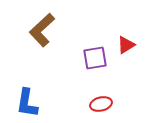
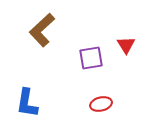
red triangle: rotated 30 degrees counterclockwise
purple square: moved 4 px left
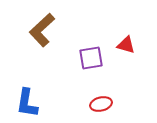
red triangle: rotated 42 degrees counterclockwise
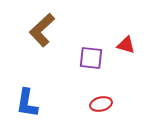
purple square: rotated 15 degrees clockwise
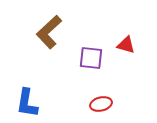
brown L-shape: moved 7 px right, 2 px down
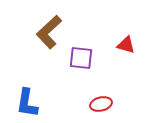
purple square: moved 10 px left
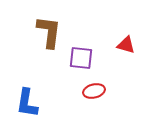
brown L-shape: rotated 140 degrees clockwise
red ellipse: moved 7 px left, 13 px up
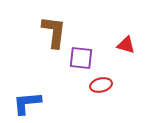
brown L-shape: moved 5 px right
red ellipse: moved 7 px right, 6 px up
blue L-shape: rotated 76 degrees clockwise
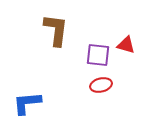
brown L-shape: moved 2 px right, 2 px up
purple square: moved 17 px right, 3 px up
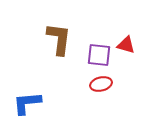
brown L-shape: moved 3 px right, 9 px down
purple square: moved 1 px right
red ellipse: moved 1 px up
